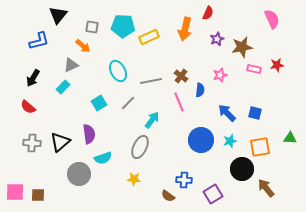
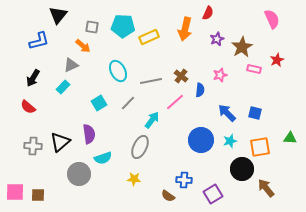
brown star at (242, 47): rotated 20 degrees counterclockwise
red star at (277, 65): moved 5 px up; rotated 16 degrees counterclockwise
pink line at (179, 102): moved 4 px left; rotated 72 degrees clockwise
gray cross at (32, 143): moved 1 px right, 3 px down
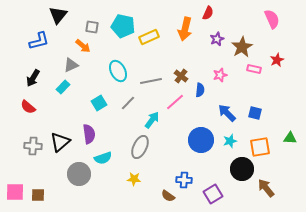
cyan pentagon at (123, 26): rotated 10 degrees clockwise
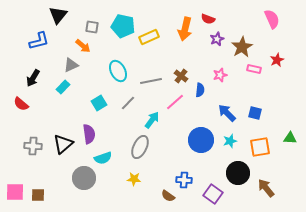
red semicircle at (208, 13): moved 6 px down; rotated 88 degrees clockwise
red semicircle at (28, 107): moved 7 px left, 3 px up
black triangle at (60, 142): moved 3 px right, 2 px down
black circle at (242, 169): moved 4 px left, 4 px down
gray circle at (79, 174): moved 5 px right, 4 px down
purple square at (213, 194): rotated 24 degrees counterclockwise
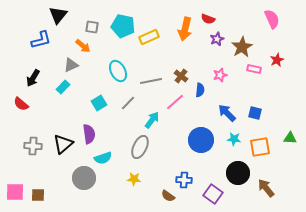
blue L-shape at (39, 41): moved 2 px right, 1 px up
cyan star at (230, 141): moved 4 px right, 2 px up; rotated 24 degrees clockwise
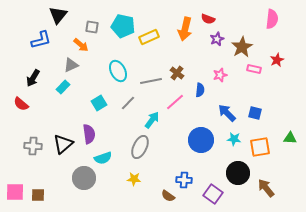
pink semicircle at (272, 19): rotated 30 degrees clockwise
orange arrow at (83, 46): moved 2 px left, 1 px up
brown cross at (181, 76): moved 4 px left, 3 px up
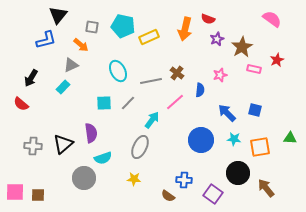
pink semicircle at (272, 19): rotated 60 degrees counterclockwise
blue L-shape at (41, 40): moved 5 px right
black arrow at (33, 78): moved 2 px left
cyan square at (99, 103): moved 5 px right; rotated 28 degrees clockwise
blue square at (255, 113): moved 3 px up
purple semicircle at (89, 134): moved 2 px right, 1 px up
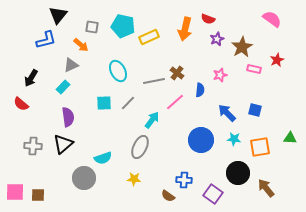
gray line at (151, 81): moved 3 px right
purple semicircle at (91, 133): moved 23 px left, 16 px up
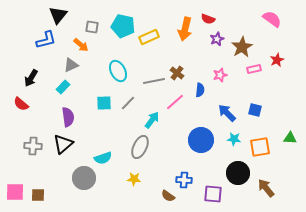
pink rectangle at (254, 69): rotated 24 degrees counterclockwise
purple square at (213, 194): rotated 30 degrees counterclockwise
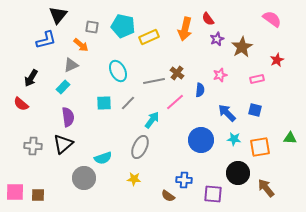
red semicircle at (208, 19): rotated 32 degrees clockwise
pink rectangle at (254, 69): moved 3 px right, 10 px down
